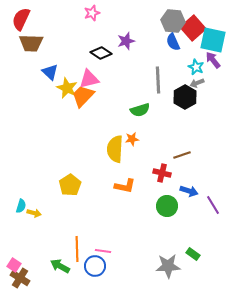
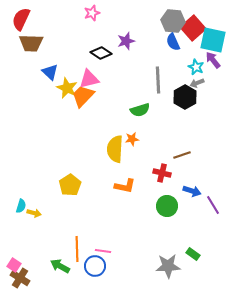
blue arrow: moved 3 px right
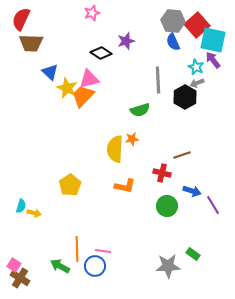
red square: moved 4 px right, 3 px up
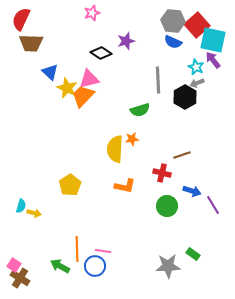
blue semicircle: rotated 42 degrees counterclockwise
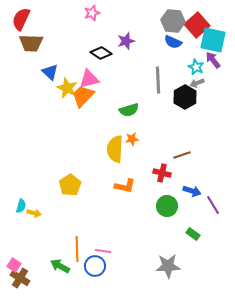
green semicircle: moved 11 px left
green rectangle: moved 20 px up
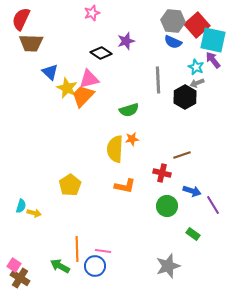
gray star: rotated 15 degrees counterclockwise
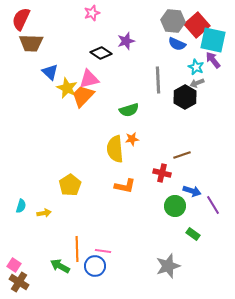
blue semicircle: moved 4 px right, 2 px down
yellow semicircle: rotated 8 degrees counterclockwise
green circle: moved 8 px right
yellow arrow: moved 10 px right; rotated 24 degrees counterclockwise
brown cross: moved 1 px left, 4 px down
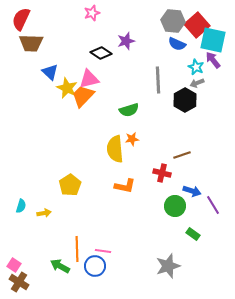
black hexagon: moved 3 px down
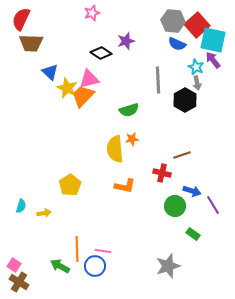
gray arrow: rotated 80 degrees counterclockwise
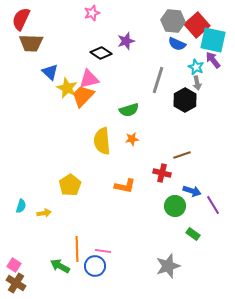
gray line: rotated 20 degrees clockwise
yellow semicircle: moved 13 px left, 8 px up
brown cross: moved 3 px left, 1 px down
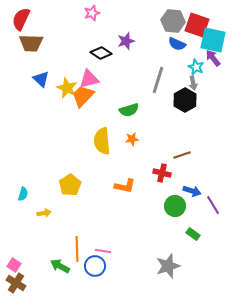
red square: rotated 30 degrees counterclockwise
purple arrow: moved 2 px up
blue triangle: moved 9 px left, 7 px down
gray arrow: moved 4 px left
cyan semicircle: moved 2 px right, 12 px up
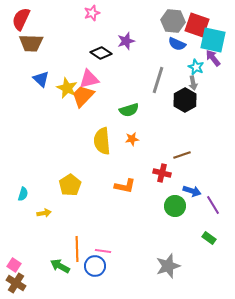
green rectangle: moved 16 px right, 4 px down
